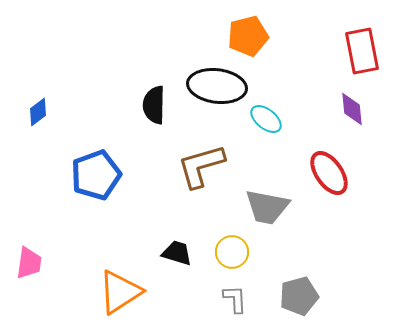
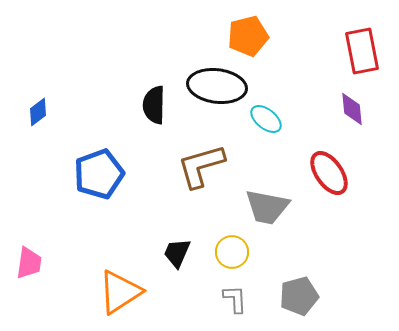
blue pentagon: moved 3 px right, 1 px up
black trapezoid: rotated 84 degrees counterclockwise
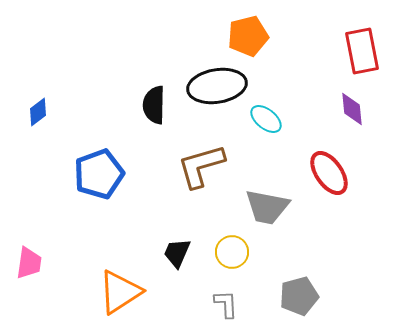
black ellipse: rotated 16 degrees counterclockwise
gray L-shape: moved 9 px left, 5 px down
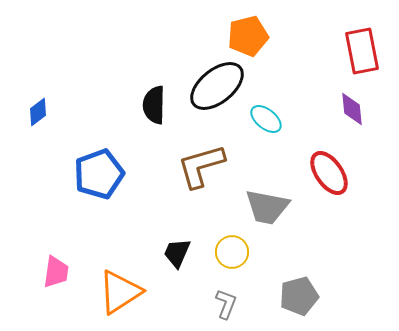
black ellipse: rotated 30 degrees counterclockwise
pink trapezoid: moved 27 px right, 9 px down
gray L-shape: rotated 24 degrees clockwise
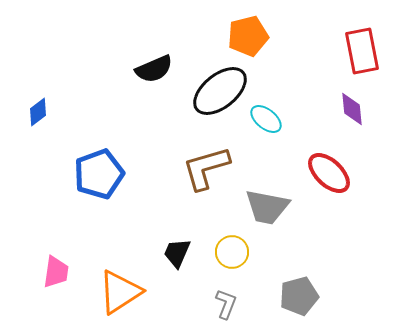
black ellipse: moved 3 px right, 5 px down
black semicircle: moved 36 px up; rotated 114 degrees counterclockwise
brown L-shape: moved 5 px right, 2 px down
red ellipse: rotated 12 degrees counterclockwise
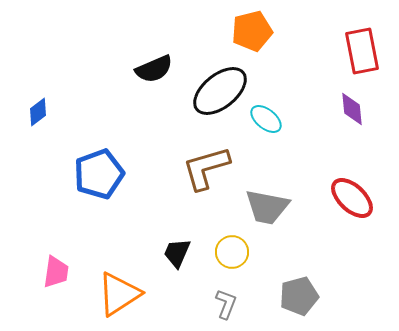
orange pentagon: moved 4 px right, 5 px up
red ellipse: moved 23 px right, 25 px down
orange triangle: moved 1 px left, 2 px down
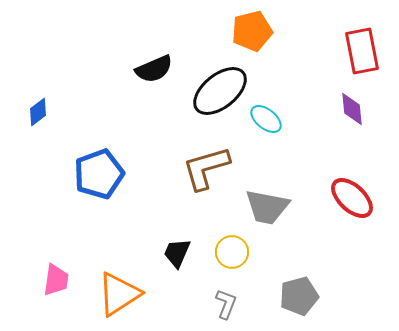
pink trapezoid: moved 8 px down
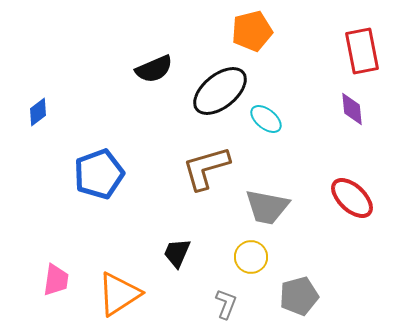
yellow circle: moved 19 px right, 5 px down
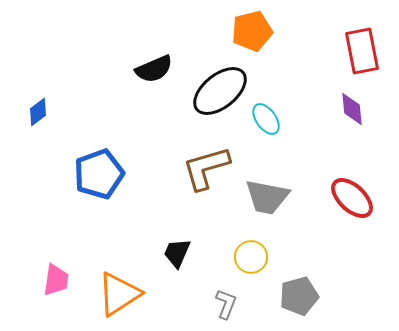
cyan ellipse: rotated 16 degrees clockwise
gray trapezoid: moved 10 px up
